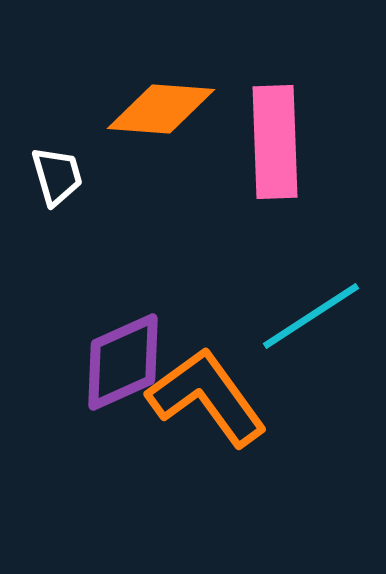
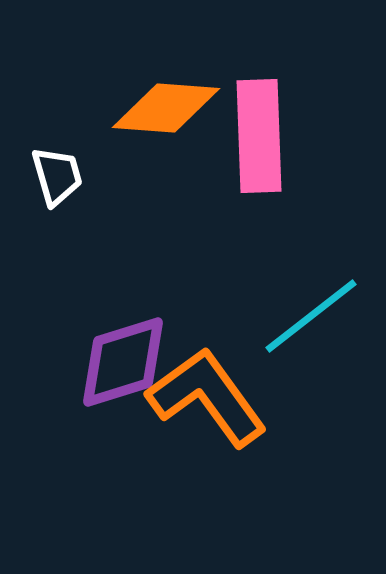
orange diamond: moved 5 px right, 1 px up
pink rectangle: moved 16 px left, 6 px up
cyan line: rotated 5 degrees counterclockwise
purple diamond: rotated 7 degrees clockwise
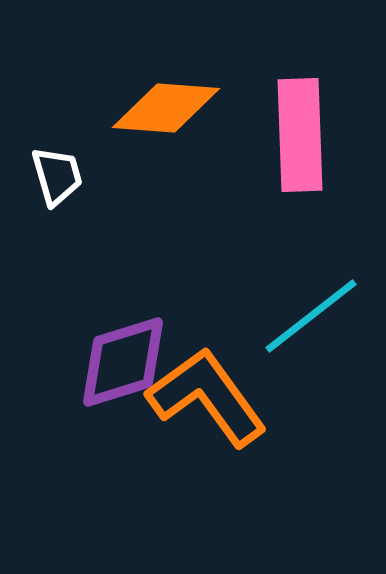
pink rectangle: moved 41 px right, 1 px up
